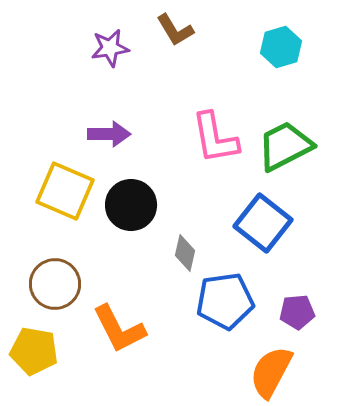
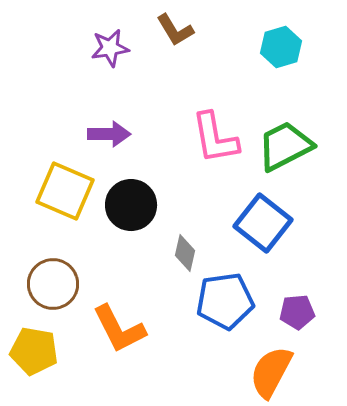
brown circle: moved 2 px left
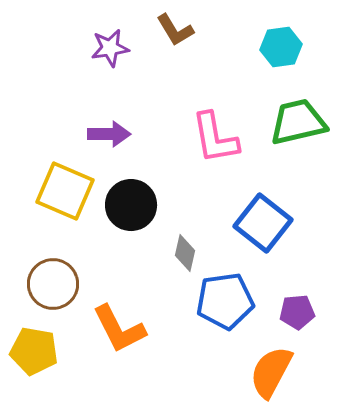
cyan hexagon: rotated 9 degrees clockwise
green trapezoid: moved 13 px right, 24 px up; rotated 14 degrees clockwise
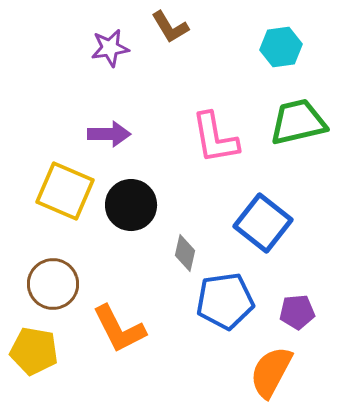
brown L-shape: moved 5 px left, 3 px up
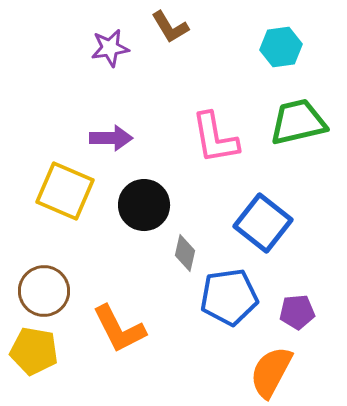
purple arrow: moved 2 px right, 4 px down
black circle: moved 13 px right
brown circle: moved 9 px left, 7 px down
blue pentagon: moved 4 px right, 4 px up
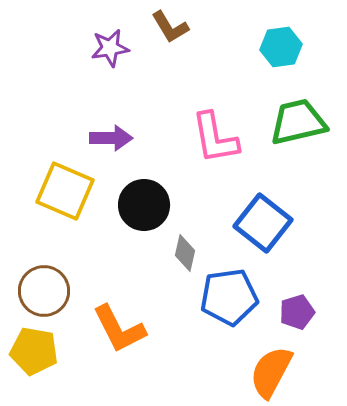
purple pentagon: rotated 12 degrees counterclockwise
